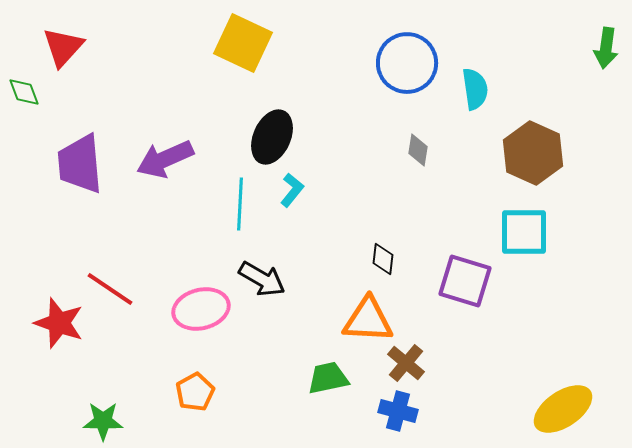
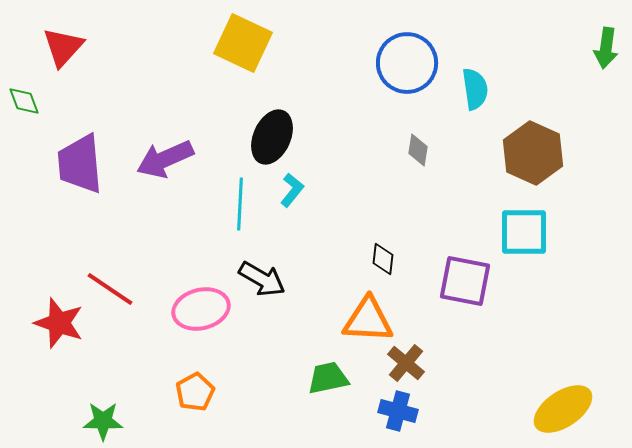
green diamond: moved 9 px down
purple square: rotated 6 degrees counterclockwise
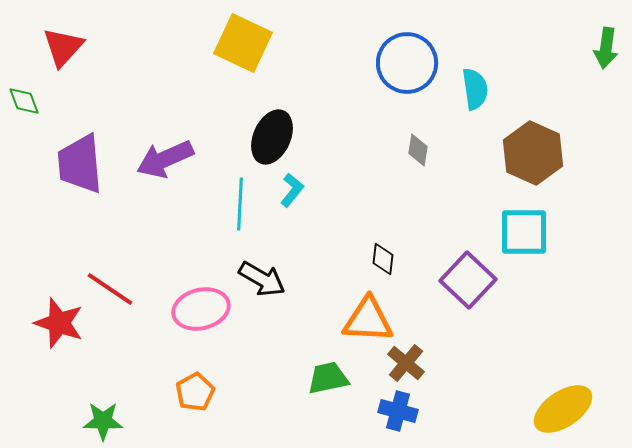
purple square: moved 3 px right, 1 px up; rotated 32 degrees clockwise
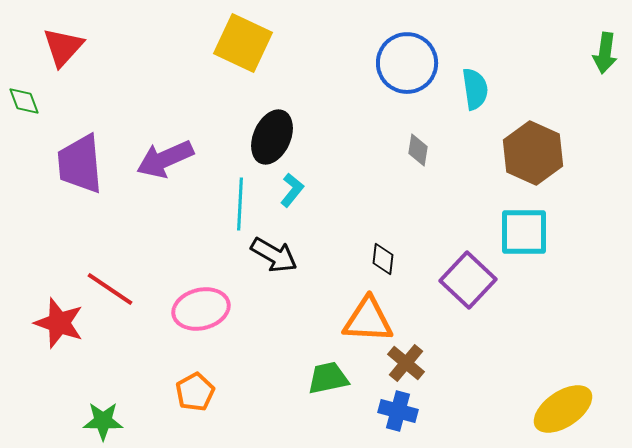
green arrow: moved 1 px left, 5 px down
black arrow: moved 12 px right, 24 px up
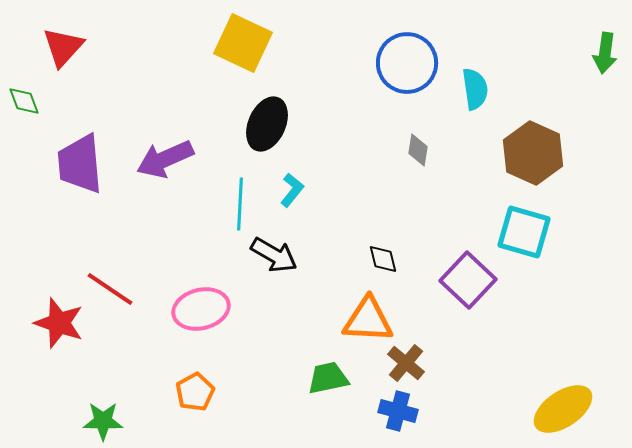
black ellipse: moved 5 px left, 13 px up
cyan square: rotated 16 degrees clockwise
black diamond: rotated 20 degrees counterclockwise
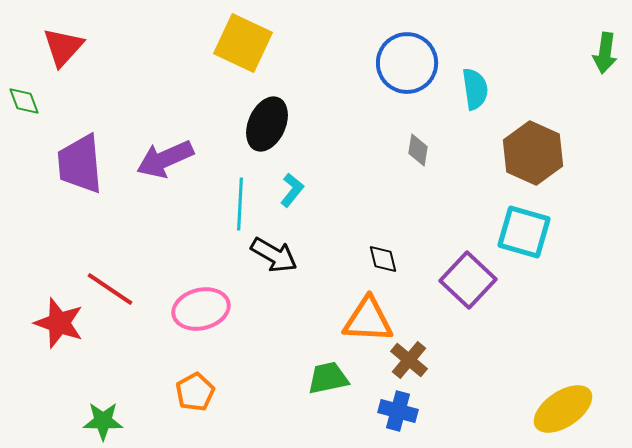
brown cross: moved 3 px right, 3 px up
